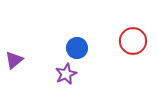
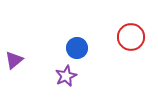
red circle: moved 2 px left, 4 px up
purple star: moved 2 px down
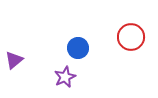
blue circle: moved 1 px right
purple star: moved 1 px left, 1 px down
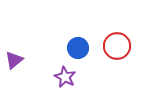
red circle: moved 14 px left, 9 px down
purple star: rotated 20 degrees counterclockwise
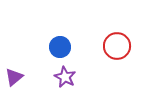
blue circle: moved 18 px left, 1 px up
purple triangle: moved 17 px down
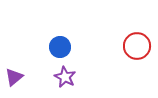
red circle: moved 20 px right
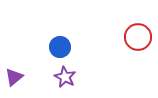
red circle: moved 1 px right, 9 px up
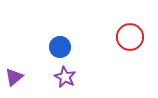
red circle: moved 8 px left
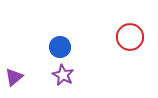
purple star: moved 2 px left, 2 px up
